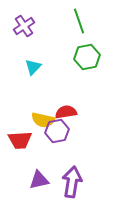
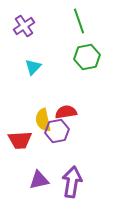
yellow semicircle: rotated 65 degrees clockwise
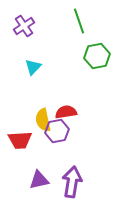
green hexagon: moved 10 px right, 1 px up
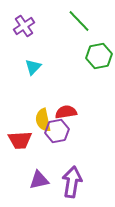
green line: rotated 25 degrees counterclockwise
green hexagon: moved 2 px right
